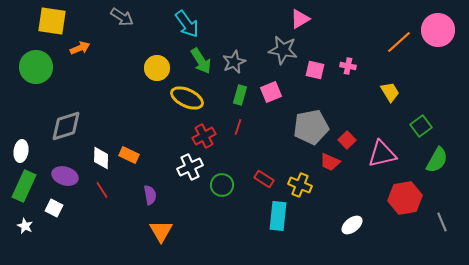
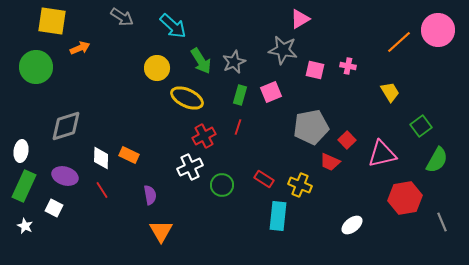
cyan arrow at (187, 24): moved 14 px left, 2 px down; rotated 12 degrees counterclockwise
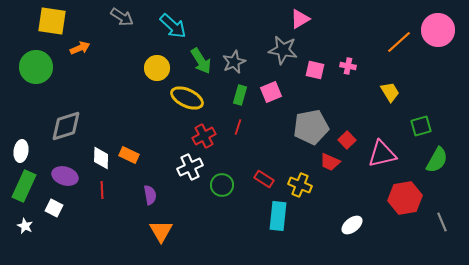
green square at (421, 126): rotated 20 degrees clockwise
red line at (102, 190): rotated 30 degrees clockwise
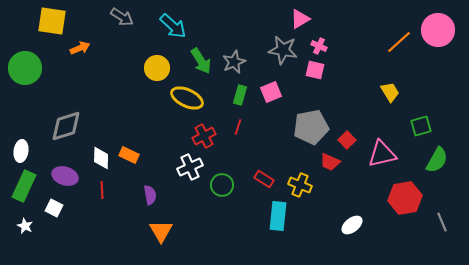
pink cross at (348, 66): moved 29 px left, 20 px up; rotated 14 degrees clockwise
green circle at (36, 67): moved 11 px left, 1 px down
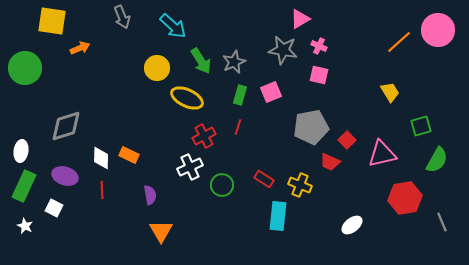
gray arrow at (122, 17): rotated 35 degrees clockwise
pink square at (315, 70): moved 4 px right, 5 px down
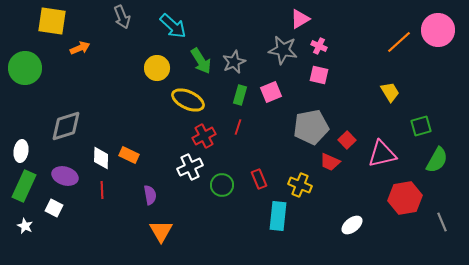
yellow ellipse at (187, 98): moved 1 px right, 2 px down
red rectangle at (264, 179): moved 5 px left; rotated 36 degrees clockwise
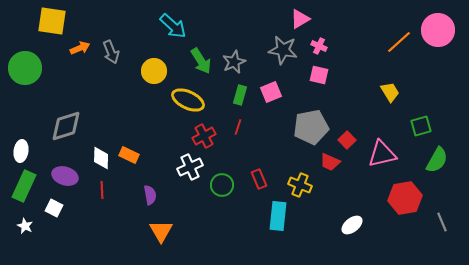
gray arrow at (122, 17): moved 11 px left, 35 px down
yellow circle at (157, 68): moved 3 px left, 3 px down
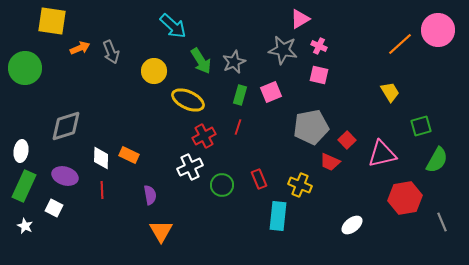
orange line at (399, 42): moved 1 px right, 2 px down
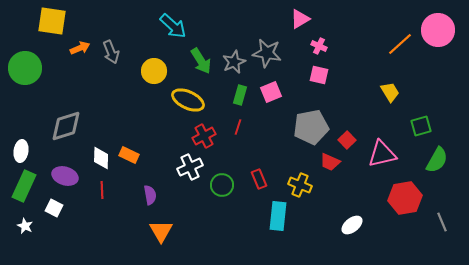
gray star at (283, 50): moved 16 px left, 3 px down
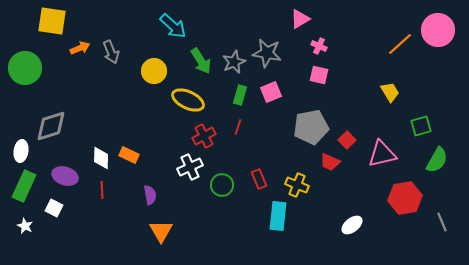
gray diamond at (66, 126): moved 15 px left
yellow cross at (300, 185): moved 3 px left
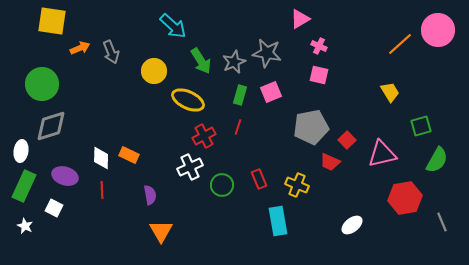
green circle at (25, 68): moved 17 px right, 16 px down
cyan rectangle at (278, 216): moved 5 px down; rotated 16 degrees counterclockwise
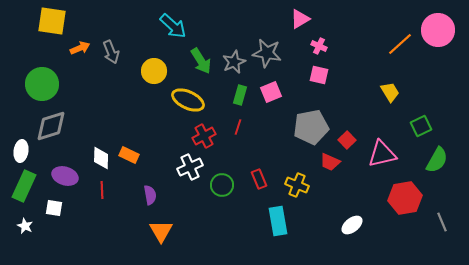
green square at (421, 126): rotated 10 degrees counterclockwise
white square at (54, 208): rotated 18 degrees counterclockwise
